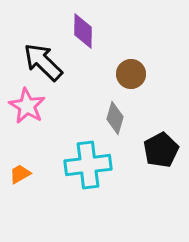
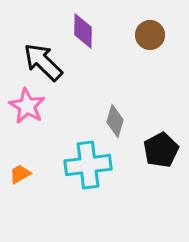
brown circle: moved 19 px right, 39 px up
gray diamond: moved 3 px down
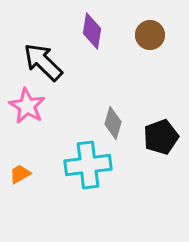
purple diamond: moved 9 px right; rotated 9 degrees clockwise
gray diamond: moved 2 px left, 2 px down
black pentagon: moved 13 px up; rotated 8 degrees clockwise
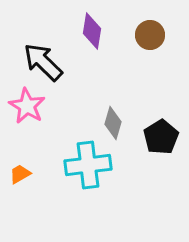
black pentagon: rotated 12 degrees counterclockwise
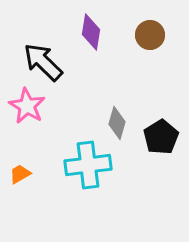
purple diamond: moved 1 px left, 1 px down
gray diamond: moved 4 px right
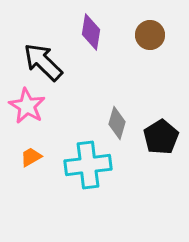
orange trapezoid: moved 11 px right, 17 px up
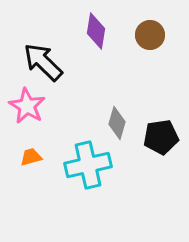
purple diamond: moved 5 px right, 1 px up
black pentagon: rotated 24 degrees clockwise
orange trapezoid: rotated 15 degrees clockwise
cyan cross: rotated 6 degrees counterclockwise
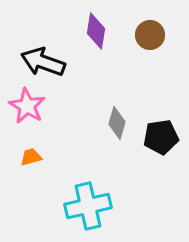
black arrow: rotated 24 degrees counterclockwise
cyan cross: moved 41 px down
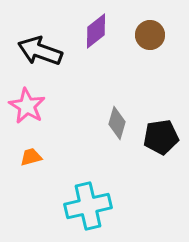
purple diamond: rotated 42 degrees clockwise
black arrow: moved 3 px left, 11 px up
